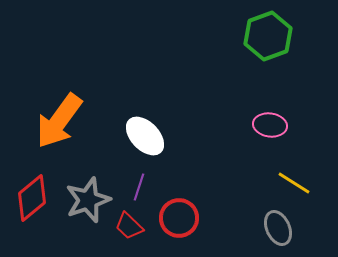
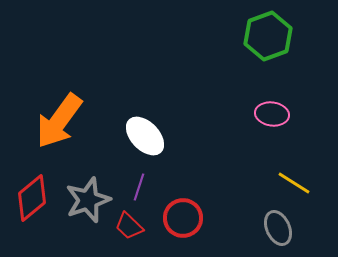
pink ellipse: moved 2 px right, 11 px up
red circle: moved 4 px right
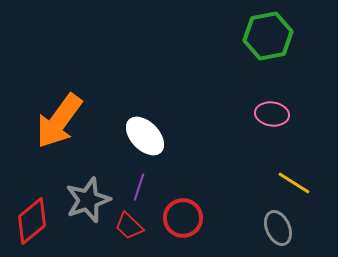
green hexagon: rotated 9 degrees clockwise
red diamond: moved 23 px down
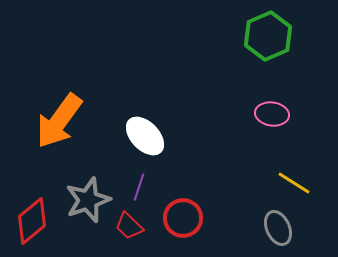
green hexagon: rotated 12 degrees counterclockwise
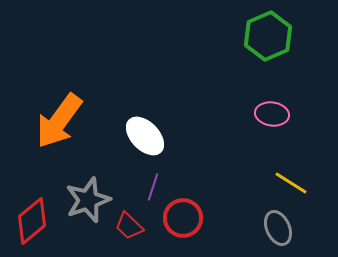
yellow line: moved 3 px left
purple line: moved 14 px right
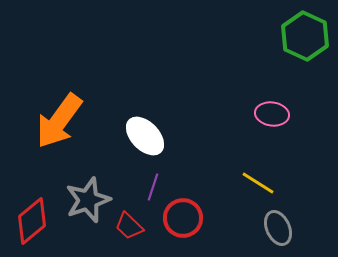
green hexagon: moved 37 px right; rotated 12 degrees counterclockwise
yellow line: moved 33 px left
